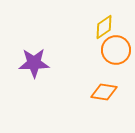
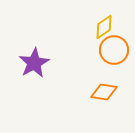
orange circle: moved 2 px left
purple star: rotated 28 degrees counterclockwise
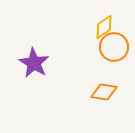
orange circle: moved 3 px up
purple star: rotated 12 degrees counterclockwise
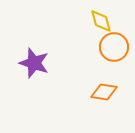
yellow diamond: moved 3 px left, 6 px up; rotated 70 degrees counterclockwise
purple star: rotated 12 degrees counterclockwise
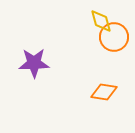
orange circle: moved 10 px up
purple star: rotated 20 degrees counterclockwise
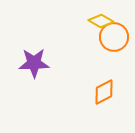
yellow diamond: rotated 45 degrees counterclockwise
orange diamond: rotated 36 degrees counterclockwise
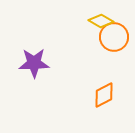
orange diamond: moved 3 px down
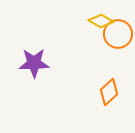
orange circle: moved 4 px right, 3 px up
orange diamond: moved 5 px right, 3 px up; rotated 16 degrees counterclockwise
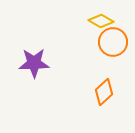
orange circle: moved 5 px left, 8 px down
orange diamond: moved 5 px left
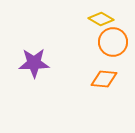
yellow diamond: moved 2 px up
orange diamond: moved 13 px up; rotated 48 degrees clockwise
